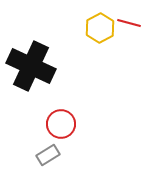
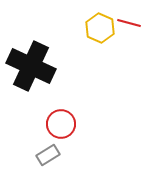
yellow hexagon: rotated 8 degrees counterclockwise
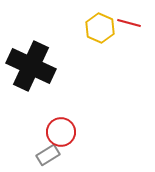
red circle: moved 8 px down
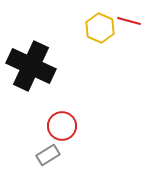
red line: moved 2 px up
red circle: moved 1 px right, 6 px up
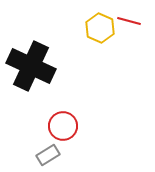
red circle: moved 1 px right
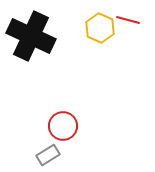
red line: moved 1 px left, 1 px up
black cross: moved 30 px up
